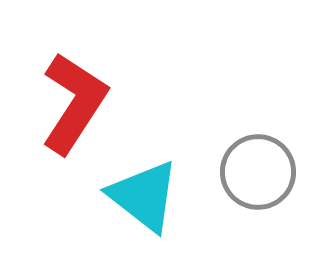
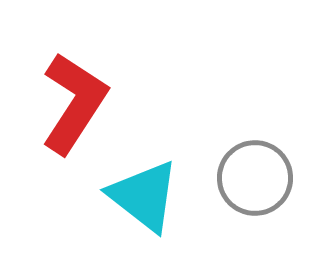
gray circle: moved 3 px left, 6 px down
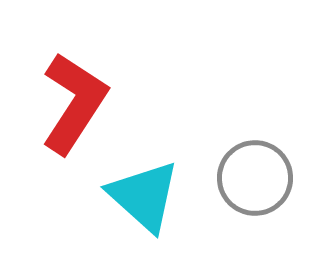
cyan triangle: rotated 4 degrees clockwise
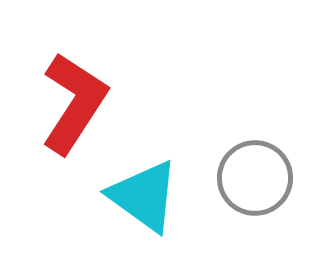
cyan triangle: rotated 6 degrees counterclockwise
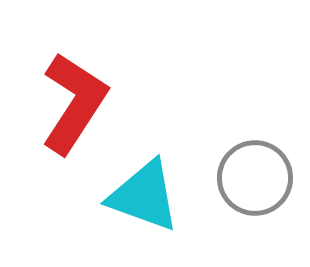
cyan triangle: rotated 16 degrees counterclockwise
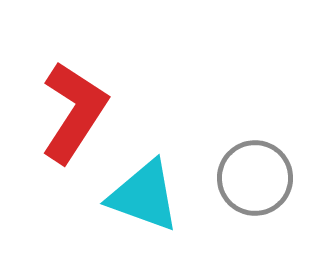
red L-shape: moved 9 px down
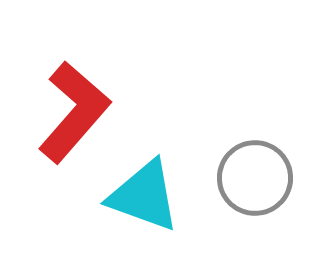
red L-shape: rotated 8 degrees clockwise
